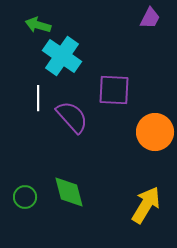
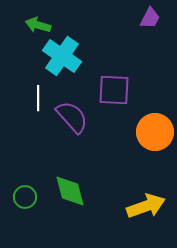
green diamond: moved 1 px right, 1 px up
yellow arrow: moved 1 px down; rotated 39 degrees clockwise
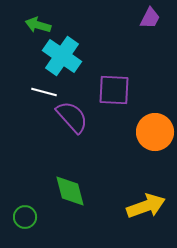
white line: moved 6 px right, 6 px up; rotated 75 degrees counterclockwise
green circle: moved 20 px down
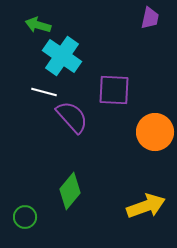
purple trapezoid: rotated 15 degrees counterclockwise
green diamond: rotated 54 degrees clockwise
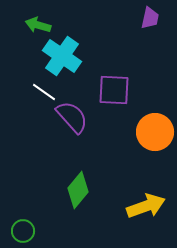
white line: rotated 20 degrees clockwise
green diamond: moved 8 px right, 1 px up
green circle: moved 2 px left, 14 px down
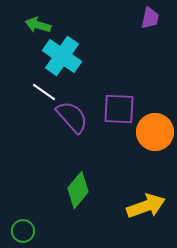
purple square: moved 5 px right, 19 px down
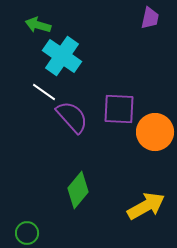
yellow arrow: rotated 9 degrees counterclockwise
green circle: moved 4 px right, 2 px down
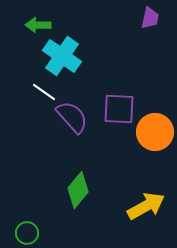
green arrow: rotated 15 degrees counterclockwise
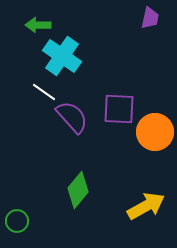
green circle: moved 10 px left, 12 px up
